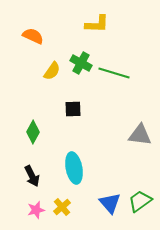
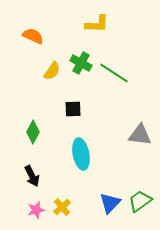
green line: rotated 16 degrees clockwise
cyan ellipse: moved 7 px right, 14 px up
blue triangle: rotated 25 degrees clockwise
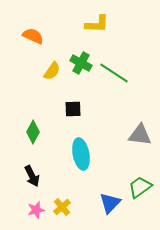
green trapezoid: moved 14 px up
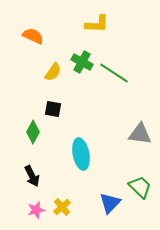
green cross: moved 1 px right, 1 px up
yellow semicircle: moved 1 px right, 1 px down
black square: moved 20 px left; rotated 12 degrees clockwise
gray triangle: moved 1 px up
green trapezoid: rotated 80 degrees clockwise
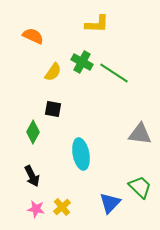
pink star: moved 1 px up; rotated 24 degrees clockwise
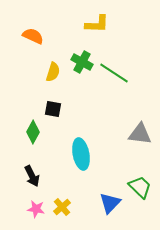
yellow semicircle: rotated 18 degrees counterclockwise
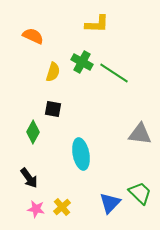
black arrow: moved 3 px left, 2 px down; rotated 10 degrees counterclockwise
green trapezoid: moved 6 px down
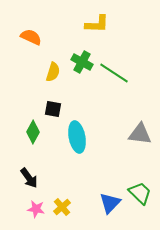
orange semicircle: moved 2 px left, 1 px down
cyan ellipse: moved 4 px left, 17 px up
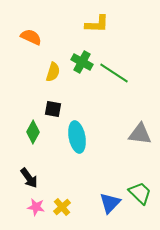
pink star: moved 2 px up
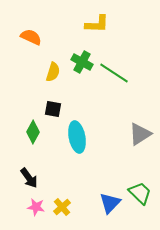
gray triangle: rotated 40 degrees counterclockwise
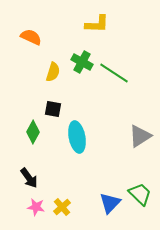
gray triangle: moved 2 px down
green trapezoid: moved 1 px down
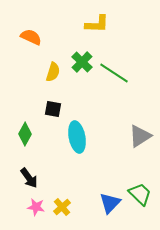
green cross: rotated 15 degrees clockwise
green diamond: moved 8 px left, 2 px down
